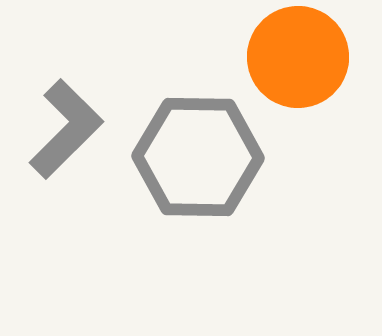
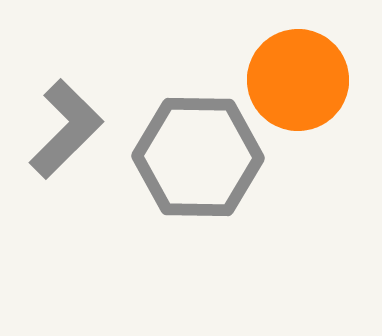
orange circle: moved 23 px down
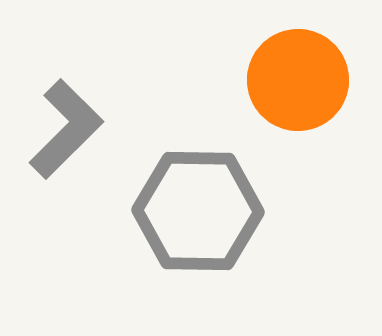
gray hexagon: moved 54 px down
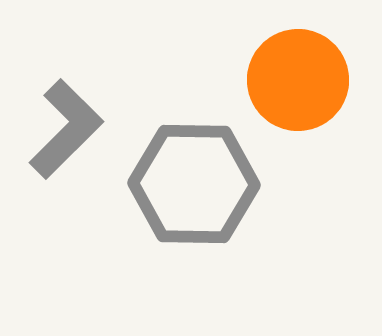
gray hexagon: moved 4 px left, 27 px up
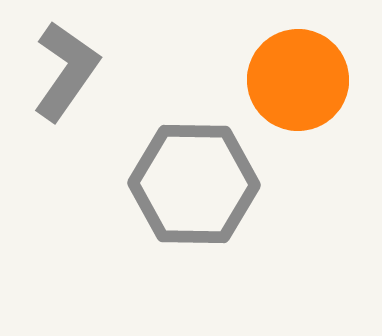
gray L-shape: moved 58 px up; rotated 10 degrees counterclockwise
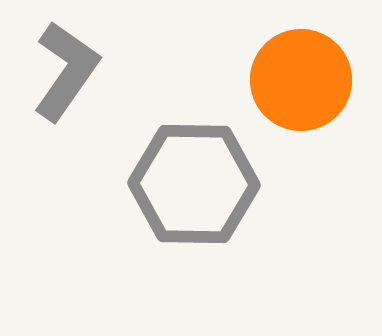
orange circle: moved 3 px right
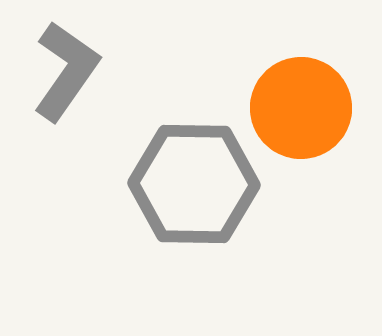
orange circle: moved 28 px down
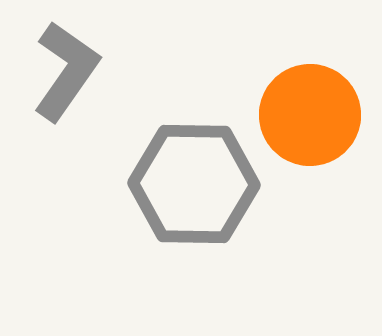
orange circle: moved 9 px right, 7 px down
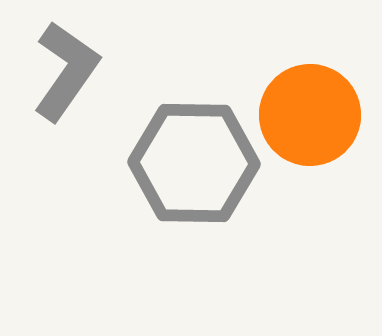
gray hexagon: moved 21 px up
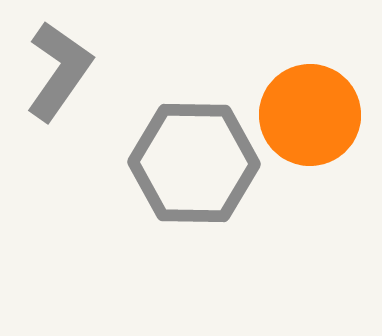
gray L-shape: moved 7 px left
